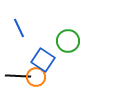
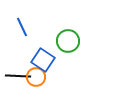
blue line: moved 3 px right, 1 px up
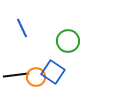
blue line: moved 1 px down
blue square: moved 10 px right, 12 px down
black line: moved 2 px left, 1 px up; rotated 10 degrees counterclockwise
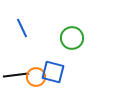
green circle: moved 4 px right, 3 px up
blue square: rotated 20 degrees counterclockwise
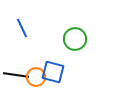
green circle: moved 3 px right, 1 px down
black line: rotated 15 degrees clockwise
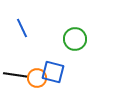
orange circle: moved 1 px right, 1 px down
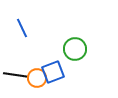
green circle: moved 10 px down
blue square: rotated 35 degrees counterclockwise
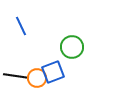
blue line: moved 1 px left, 2 px up
green circle: moved 3 px left, 2 px up
black line: moved 1 px down
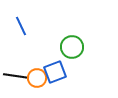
blue square: moved 2 px right
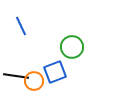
orange circle: moved 3 px left, 3 px down
